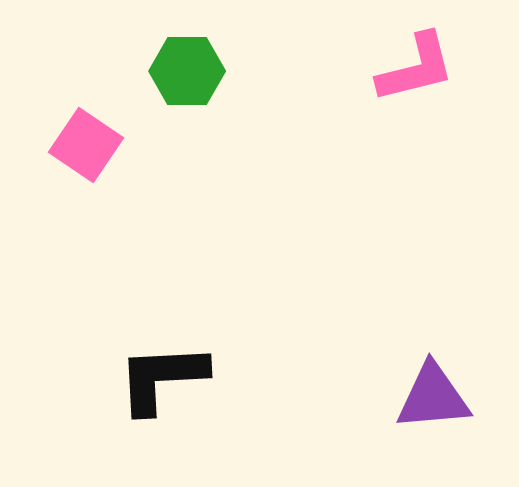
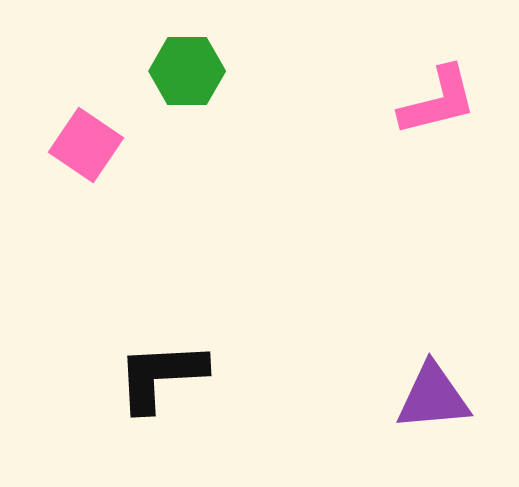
pink L-shape: moved 22 px right, 33 px down
black L-shape: moved 1 px left, 2 px up
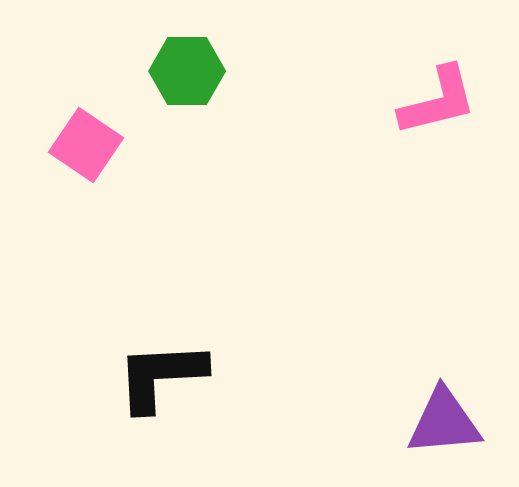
purple triangle: moved 11 px right, 25 px down
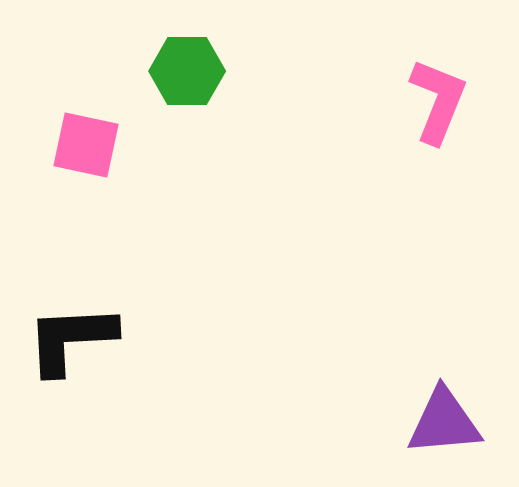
pink L-shape: rotated 54 degrees counterclockwise
pink square: rotated 22 degrees counterclockwise
black L-shape: moved 90 px left, 37 px up
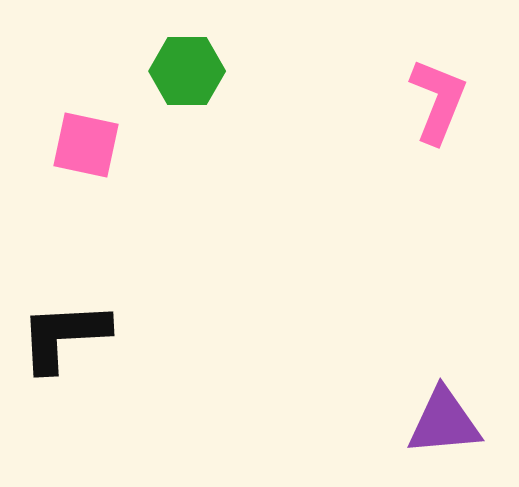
black L-shape: moved 7 px left, 3 px up
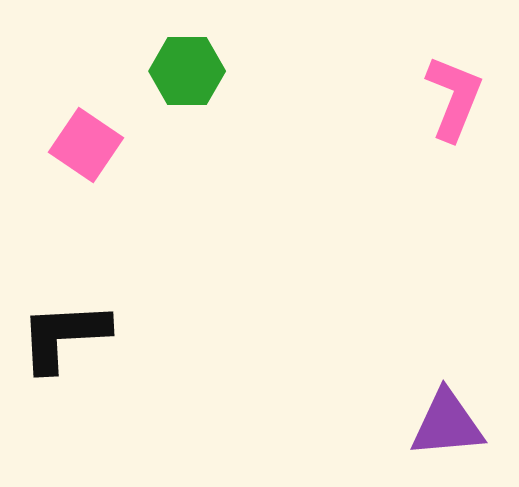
pink L-shape: moved 16 px right, 3 px up
pink square: rotated 22 degrees clockwise
purple triangle: moved 3 px right, 2 px down
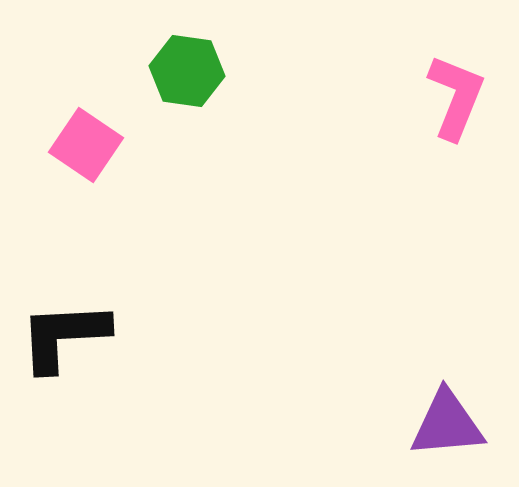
green hexagon: rotated 8 degrees clockwise
pink L-shape: moved 2 px right, 1 px up
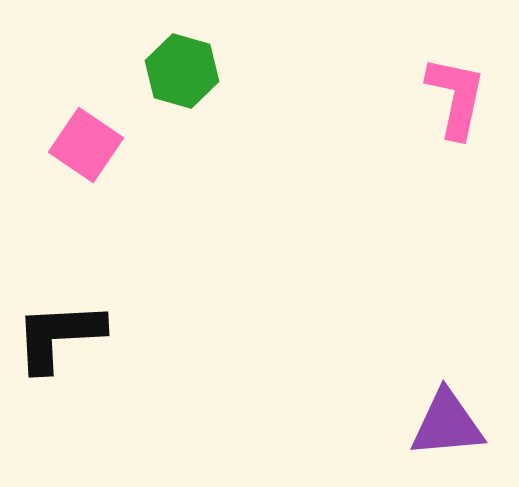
green hexagon: moved 5 px left; rotated 8 degrees clockwise
pink L-shape: rotated 10 degrees counterclockwise
black L-shape: moved 5 px left
